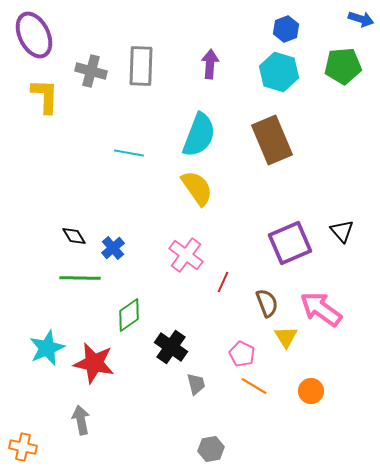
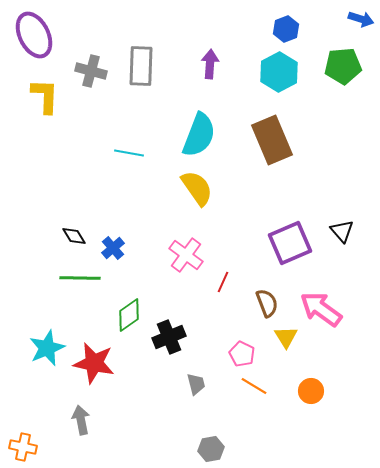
cyan hexagon: rotated 15 degrees clockwise
black cross: moved 2 px left, 10 px up; rotated 32 degrees clockwise
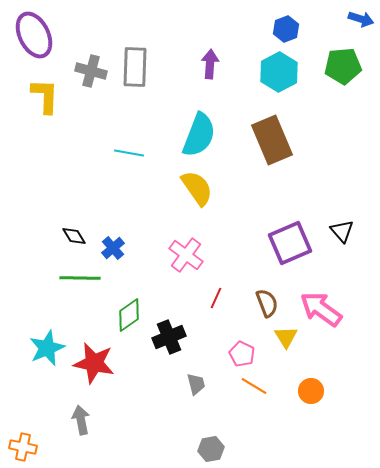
gray rectangle: moved 6 px left, 1 px down
red line: moved 7 px left, 16 px down
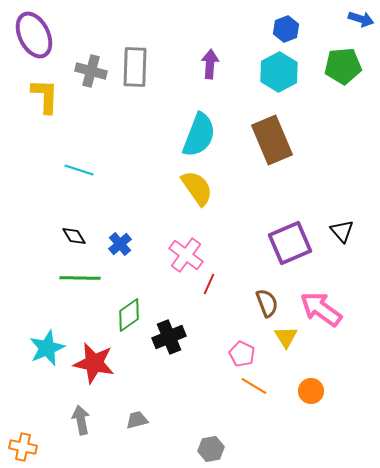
cyan line: moved 50 px left, 17 px down; rotated 8 degrees clockwise
blue cross: moved 7 px right, 4 px up
red line: moved 7 px left, 14 px up
gray trapezoid: moved 59 px left, 36 px down; rotated 90 degrees counterclockwise
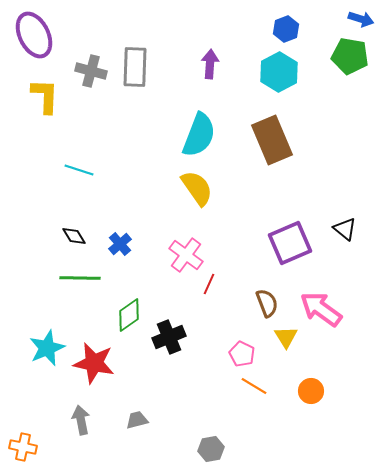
green pentagon: moved 7 px right, 10 px up; rotated 15 degrees clockwise
black triangle: moved 3 px right, 2 px up; rotated 10 degrees counterclockwise
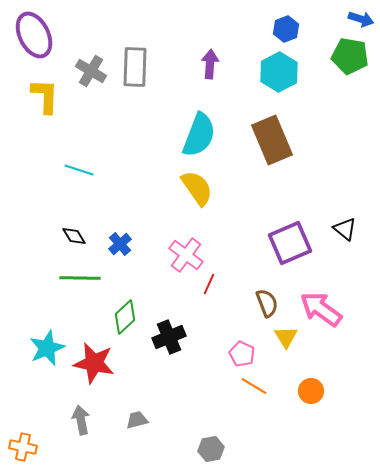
gray cross: rotated 16 degrees clockwise
green diamond: moved 4 px left, 2 px down; rotated 8 degrees counterclockwise
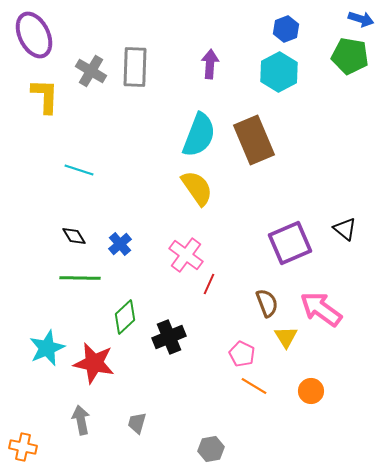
brown rectangle: moved 18 px left
gray trapezoid: moved 3 px down; rotated 60 degrees counterclockwise
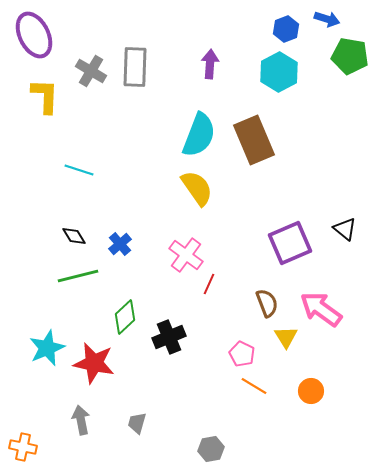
blue arrow: moved 34 px left
green line: moved 2 px left, 2 px up; rotated 15 degrees counterclockwise
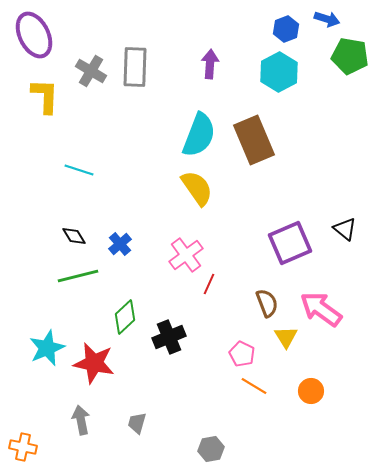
pink cross: rotated 16 degrees clockwise
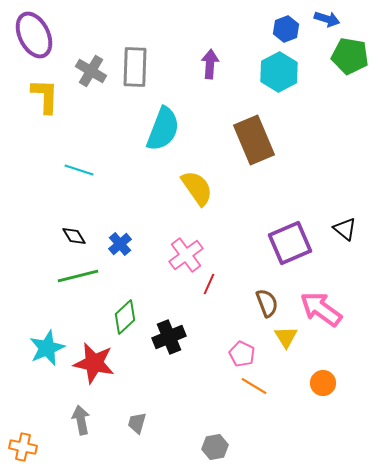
cyan semicircle: moved 36 px left, 6 px up
orange circle: moved 12 px right, 8 px up
gray hexagon: moved 4 px right, 2 px up
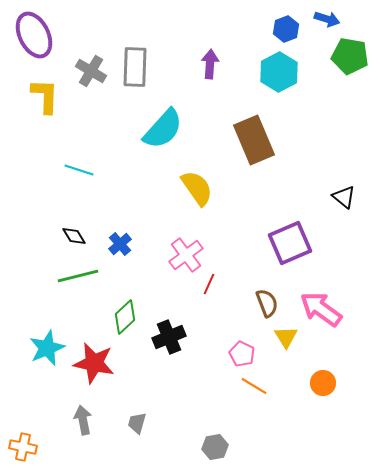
cyan semicircle: rotated 21 degrees clockwise
black triangle: moved 1 px left, 32 px up
gray arrow: moved 2 px right
